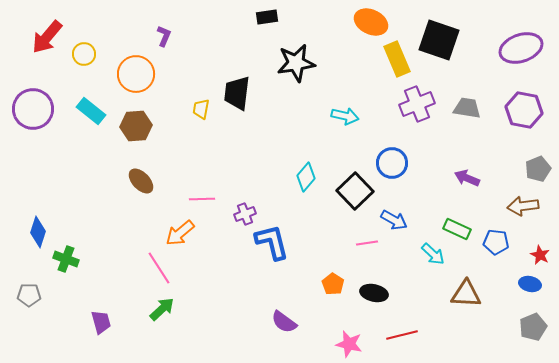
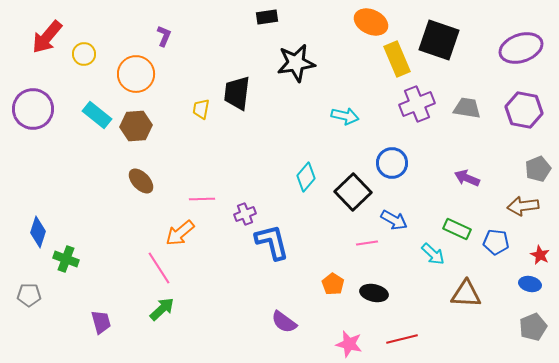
cyan rectangle at (91, 111): moved 6 px right, 4 px down
black square at (355, 191): moved 2 px left, 1 px down
red line at (402, 335): moved 4 px down
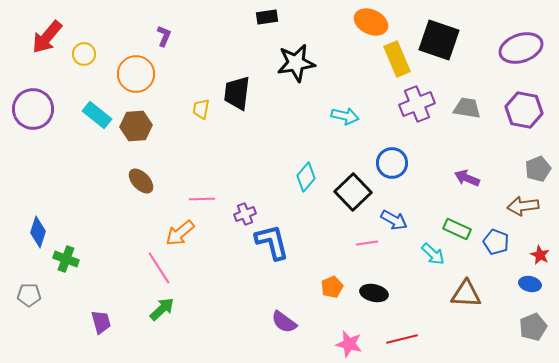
blue pentagon at (496, 242): rotated 15 degrees clockwise
orange pentagon at (333, 284): moved 1 px left, 3 px down; rotated 15 degrees clockwise
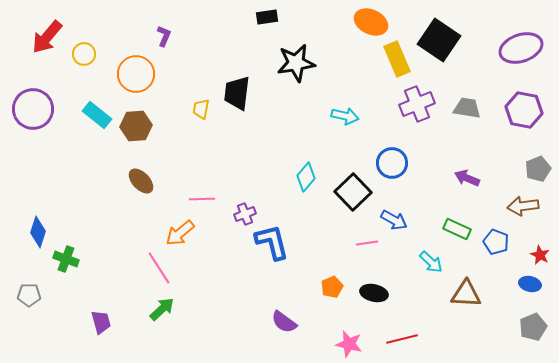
black square at (439, 40): rotated 15 degrees clockwise
cyan arrow at (433, 254): moved 2 px left, 8 px down
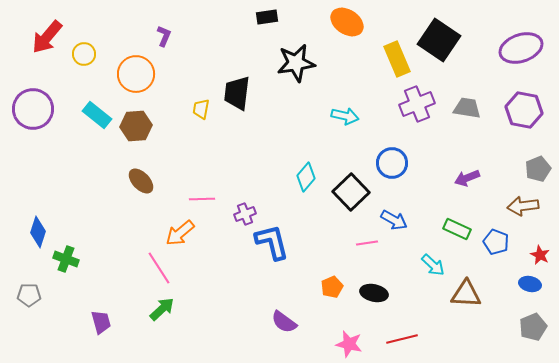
orange ellipse at (371, 22): moved 24 px left; rotated 8 degrees clockwise
purple arrow at (467, 178): rotated 45 degrees counterclockwise
black square at (353, 192): moved 2 px left
cyan arrow at (431, 262): moved 2 px right, 3 px down
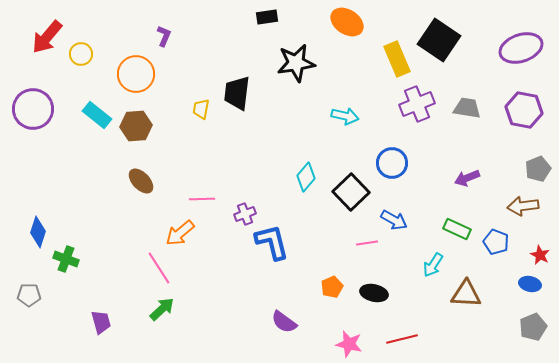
yellow circle at (84, 54): moved 3 px left
cyan arrow at (433, 265): rotated 80 degrees clockwise
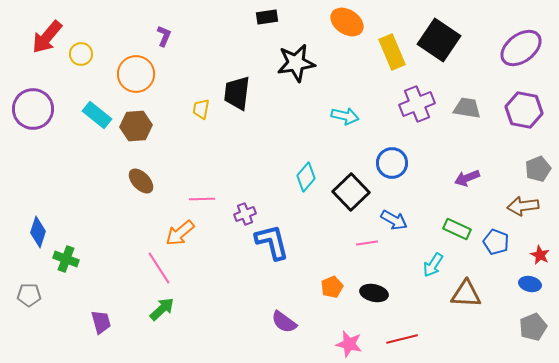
purple ellipse at (521, 48): rotated 18 degrees counterclockwise
yellow rectangle at (397, 59): moved 5 px left, 7 px up
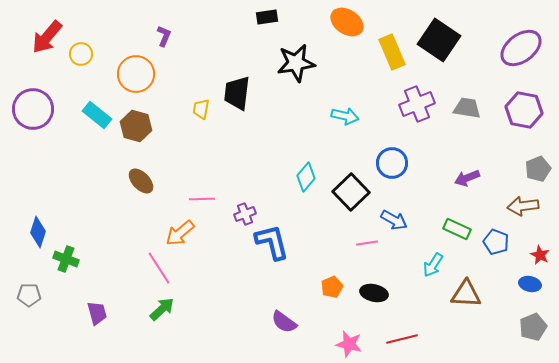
brown hexagon at (136, 126): rotated 20 degrees clockwise
purple trapezoid at (101, 322): moved 4 px left, 9 px up
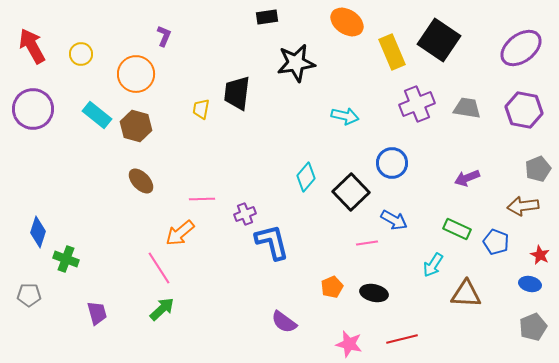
red arrow at (47, 37): moved 15 px left, 9 px down; rotated 111 degrees clockwise
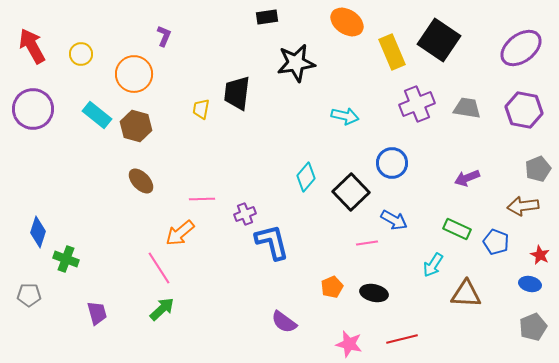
orange circle at (136, 74): moved 2 px left
